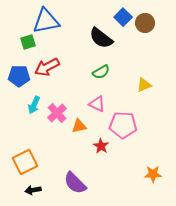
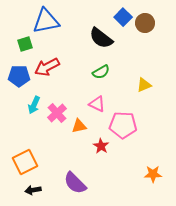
green square: moved 3 px left, 2 px down
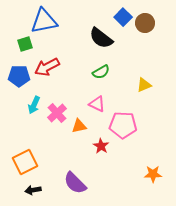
blue triangle: moved 2 px left
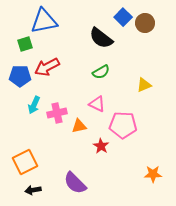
blue pentagon: moved 1 px right
pink cross: rotated 30 degrees clockwise
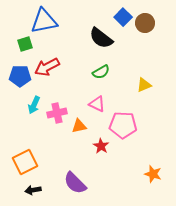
orange star: rotated 18 degrees clockwise
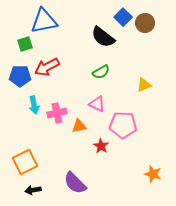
black semicircle: moved 2 px right, 1 px up
cyan arrow: rotated 36 degrees counterclockwise
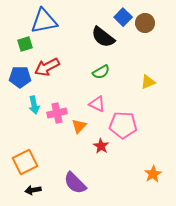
blue pentagon: moved 1 px down
yellow triangle: moved 4 px right, 3 px up
orange triangle: rotated 35 degrees counterclockwise
orange star: rotated 24 degrees clockwise
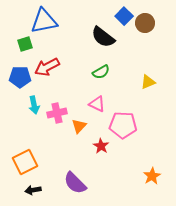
blue square: moved 1 px right, 1 px up
orange star: moved 1 px left, 2 px down
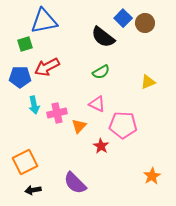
blue square: moved 1 px left, 2 px down
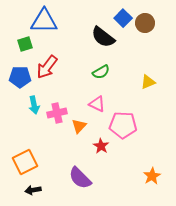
blue triangle: rotated 12 degrees clockwise
red arrow: rotated 25 degrees counterclockwise
purple semicircle: moved 5 px right, 5 px up
